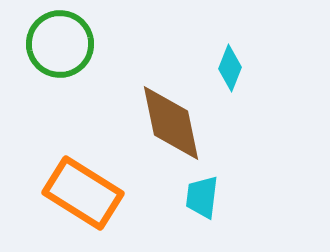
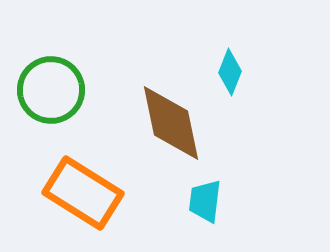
green circle: moved 9 px left, 46 px down
cyan diamond: moved 4 px down
cyan trapezoid: moved 3 px right, 4 px down
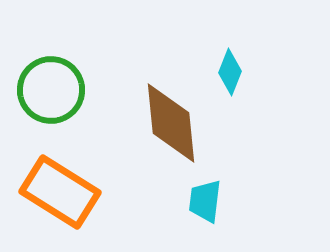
brown diamond: rotated 6 degrees clockwise
orange rectangle: moved 23 px left, 1 px up
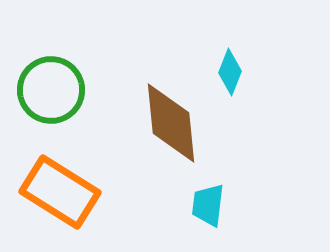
cyan trapezoid: moved 3 px right, 4 px down
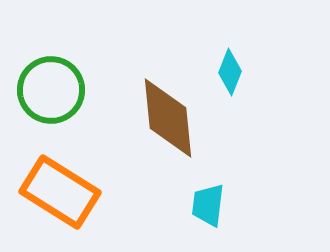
brown diamond: moved 3 px left, 5 px up
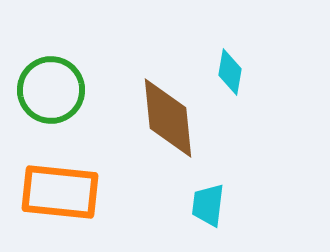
cyan diamond: rotated 12 degrees counterclockwise
orange rectangle: rotated 26 degrees counterclockwise
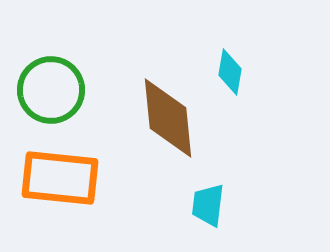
orange rectangle: moved 14 px up
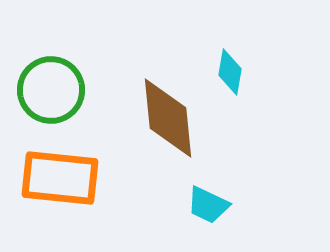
cyan trapezoid: rotated 72 degrees counterclockwise
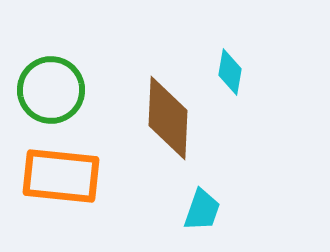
brown diamond: rotated 8 degrees clockwise
orange rectangle: moved 1 px right, 2 px up
cyan trapezoid: moved 6 px left, 5 px down; rotated 96 degrees counterclockwise
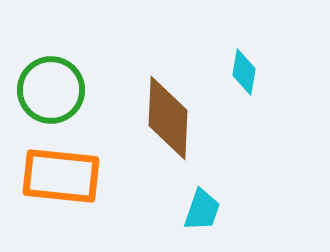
cyan diamond: moved 14 px right
